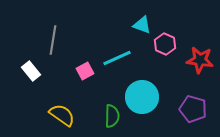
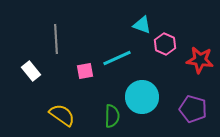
gray line: moved 3 px right, 1 px up; rotated 12 degrees counterclockwise
pink square: rotated 18 degrees clockwise
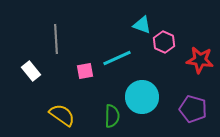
pink hexagon: moved 1 px left, 2 px up
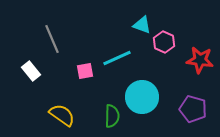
gray line: moved 4 px left; rotated 20 degrees counterclockwise
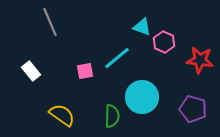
cyan triangle: moved 2 px down
gray line: moved 2 px left, 17 px up
cyan line: rotated 16 degrees counterclockwise
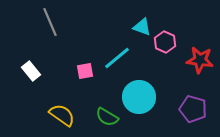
pink hexagon: moved 1 px right
cyan circle: moved 3 px left
green semicircle: moved 5 px left, 1 px down; rotated 120 degrees clockwise
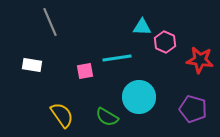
cyan triangle: rotated 18 degrees counterclockwise
cyan line: rotated 32 degrees clockwise
white rectangle: moved 1 px right, 6 px up; rotated 42 degrees counterclockwise
yellow semicircle: rotated 20 degrees clockwise
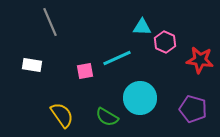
cyan line: rotated 16 degrees counterclockwise
cyan circle: moved 1 px right, 1 px down
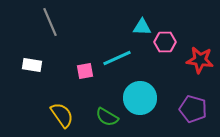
pink hexagon: rotated 25 degrees counterclockwise
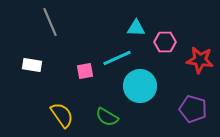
cyan triangle: moved 6 px left, 1 px down
cyan circle: moved 12 px up
